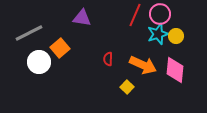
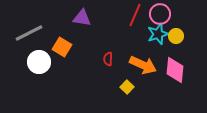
orange square: moved 2 px right, 1 px up; rotated 18 degrees counterclockwise
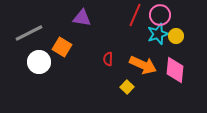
pink circle: moved 1 px down
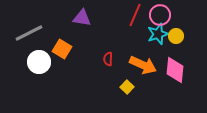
orange square: moved 2 px down
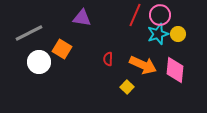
yellow circle: moved 2 px right, 2 px up
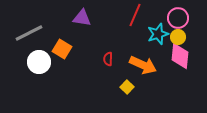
pink circle: moved 18 px right, 3 px down
yellow circle: moved 3 px down
pink diamond: moved 5 px right, 14 px up
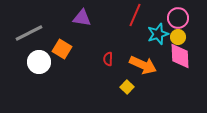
pink diamond: rotated 8 degrees counterclockwise
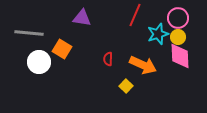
gray line: rotated 32 degrees clockwise
yellow square: moved 1 px left, 1 px up
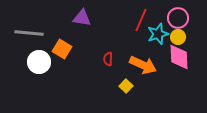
red line: moved 6 px right, 5 px down
pink diamond: moved 1 px left, 1 px down
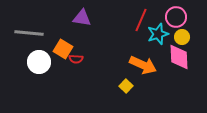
pink circle: moved 2 px left, 1 px up
yellow circle: moved 4 px right
orange square: moved 1 px right
red semicircle: moved 32 px left; rotated 88 degrees counterclockwise
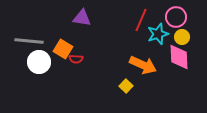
gray line: moved 8 px down
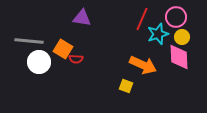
red line: moved 1 px right, 1 px up
yellow square: rotated 24 degrees counterclockwise
